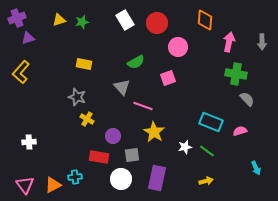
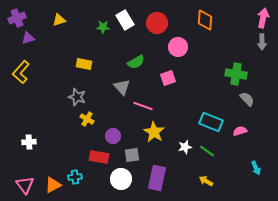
green star: moved 21 px right, 5 px down; rotated 16 degrees clockwise
pink arrow: moved 34 px right, 24 px up
yellow arrow: rotated 136 degrees counterclockwise
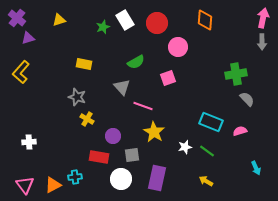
purple cross: rotated 30 degrees counterclockwise
green star: rotated 24 degrees counterclockwise
green cross: rotated 20 degrees counterclockwise
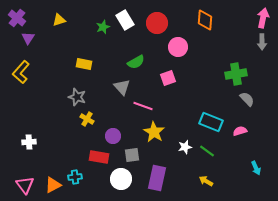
purple triangle: rotated 40 degrees counterclockwise
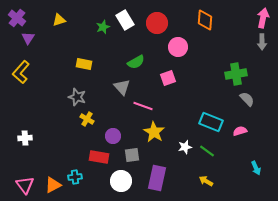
white cross: moved 4 px left, 4 px up
white circle: moved 2 px down
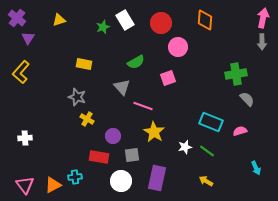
red circle: moved 4 px right
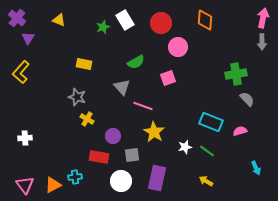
yellow triangle: rotated 40 degrees clockwise
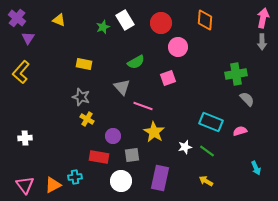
gray star: moved 4 px right
purple rectangle: moved 3 px right
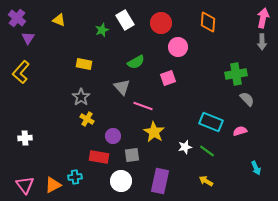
orange diamond: moved 3 px right, 2 px down
green star: moved 1 px left, 3 px down
gray star: rotated 18 degrees clockwise
purple rectangle: moved 3 px down
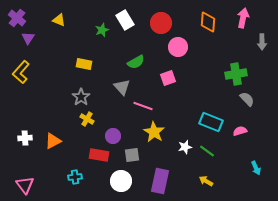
pink arrow: moved 20 px left
red rectangle: moved 2 px up
orange triangle: moved 44 px up
